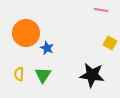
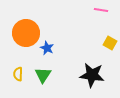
yellow semicircle: moved 1 px left
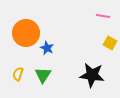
pink line: moved 2 px right, 6 px down
yellow semicircle: rotated 16 degrees clockwise
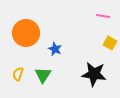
blue star: moved 8 px right, 1 px down
black star: moved 2 px right, 1 px up
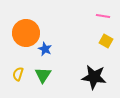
yellow square: moved 4 px left, 2 px up
blue star: moved 10 px left
black star: moved 3 px down
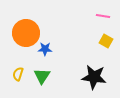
blue star: rotated 24 degrees counterclockwise
green triangle: moved 1 px left, 1 px down
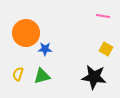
yellow square: moved 8 px down
green triangle: rotated 42 degrees clockwise
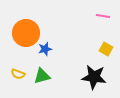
blue star: rotated 16 degrees counterclockwise
yellow semicircle: rotated 88 degrees counterclockwise
